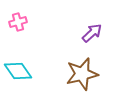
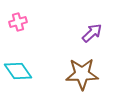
brown star: rotated 12 degrees clockwise
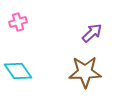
brown star: moved 3 px right, 2 px up
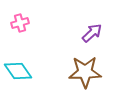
pink cross: moved 2 px right, 1 px down
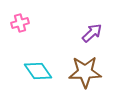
cyan diamond: moved 20 px right
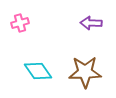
purple arrow: moved 1 px left, 10 px up; rotated 135 degrees counterclockwise
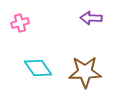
purple arrow: moved 5 px up
cyan diamond: moved 3 px up
